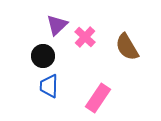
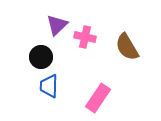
pink cross: rotated 30 degrees counterclockwise
black circle: moved 2 px left, 1 px down
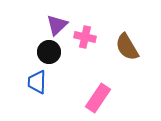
black circle: moved 8 px right, 5 px up
blue trapezoid: moved 12 px left, 4 px up
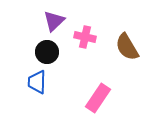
purple triangle: moved 3 px left, 4 px up
black circle: moved 2 px left
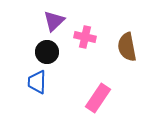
brown semicircle: rotated 20 degrees clockwise
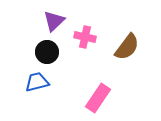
brown semicircle: rotated 132 degrees counterclockwise
blue trapezoid: rotated 75 degrees clockwise
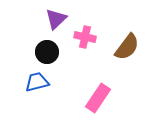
purple triangle: moved 2 px right, 2 px up
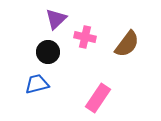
brown semicircle: moved 3 px up
black circle: moved 1 px right
blue trapezoid: moved 2 px down
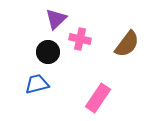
pink cross: moved 5 px left, 2 px down
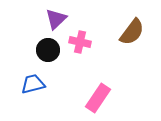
pink cross: moved 3 px down
brown semicircle: moved 5 px right, 12 px up
black circle: moved 2 px up
blue trapezoid: moved 4 px left
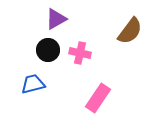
purple triangle: rotated 15 degrees clockwise
brown semicircle: moved 2 px left, 1 px up
pink cross: moved 11 px down
